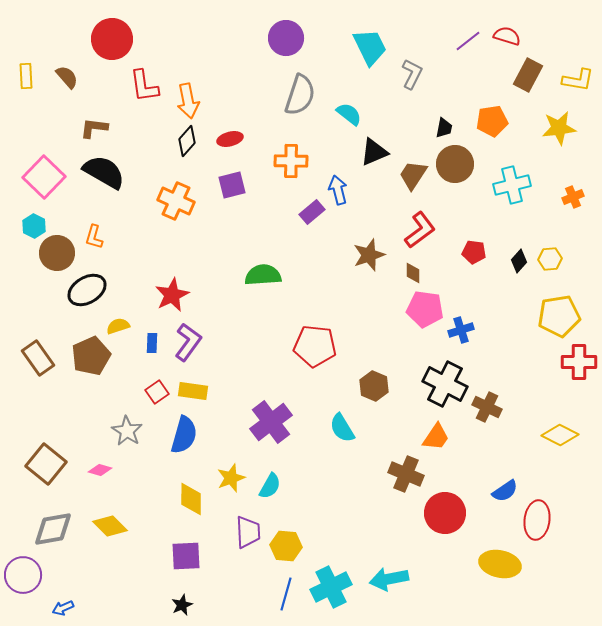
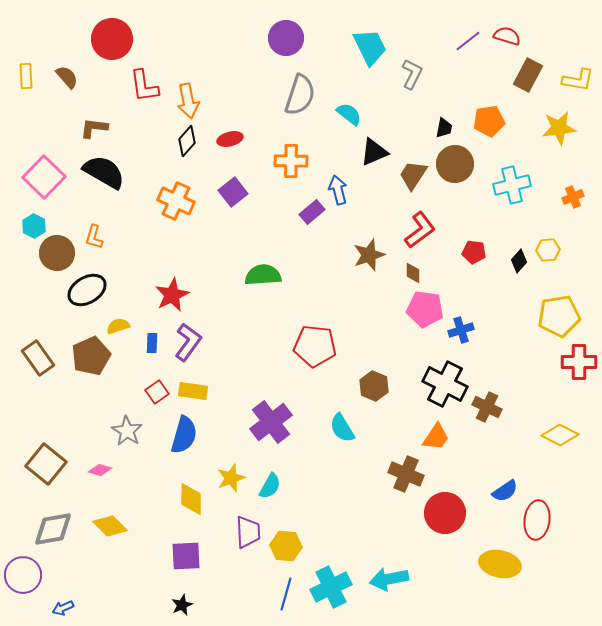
orange pentagon at (492, 121): moved 3 px left
purple square at (232, 185): moved 1 px right, 7 px down; rotated 24 degrees counterclockwise
yellow hexagon at (550, 259): moved 2 px left, 9 px up
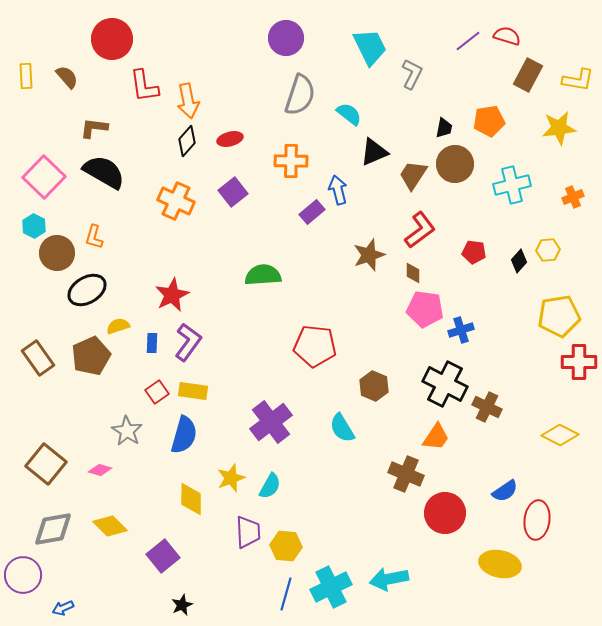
purple square at (186, 556): moved 23 px left; rotated 36 degrees counterclockwise
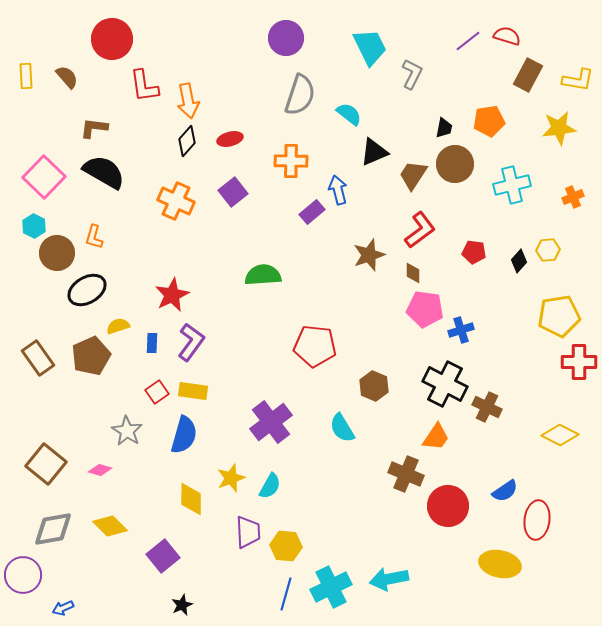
purple L-shape at (188, 342): moved 3 px right
red circle at (445, 513): moved 3 px right, 7 px up
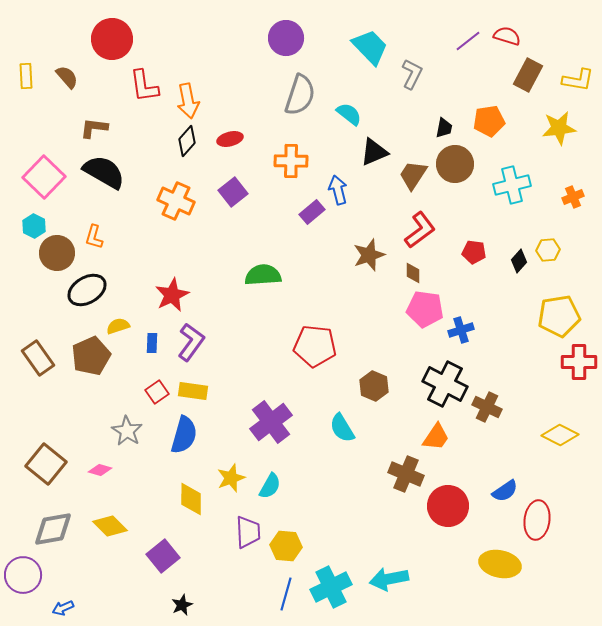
cyan trapezoid at (370, 47): rotated 18 degrees counterclockwise
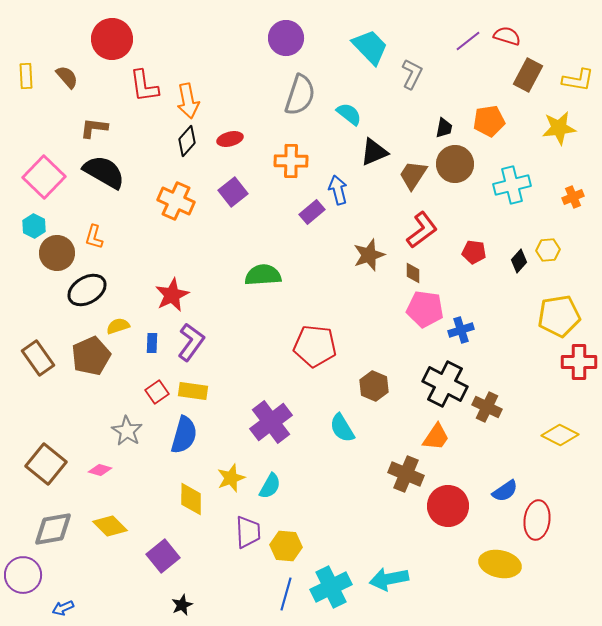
red L-shape at (420, 230): moved 2 px right
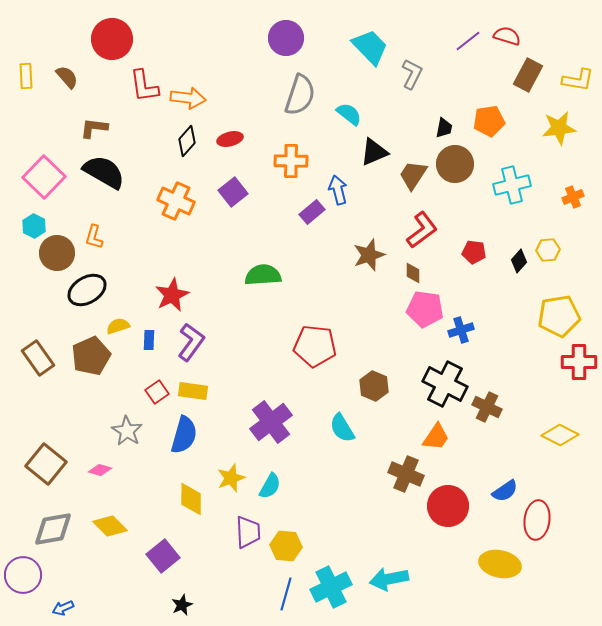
orange arrow at (188, 101): moved 3 px up; rotated 72 degrees counterclockwise
blue rectangle at (152, 343): moved 3 px left, 3 px up
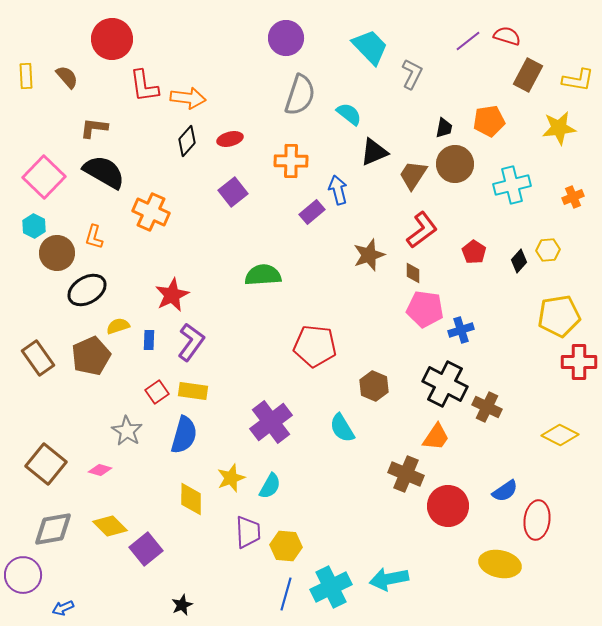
orange cross at (176, 201): moved 25 px left, 11 px down
red pentagon at (474, 252): rotated 25 degrees clockwise
purple square at (163, 556): moved 17 px left, 7 px up
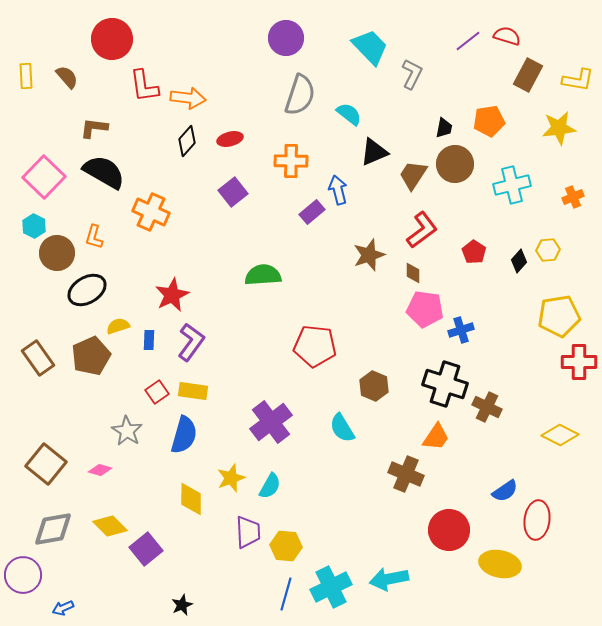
black cross at (445, 384): rotated 9 degrees counterclockwise
red circle at (448, 506): moved 1 px right, 24 px down
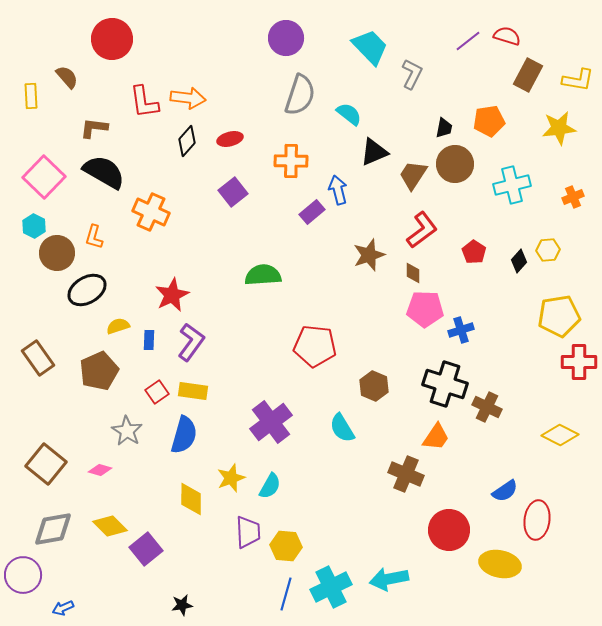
yellow rectangle at (26, 76): moved 5 px right, 20 px down
red L-shape at (144, 86): moved 16 px down
pink pentagon at (425, 309): rotated 6 degrees counterclockwise
brown pentagon at (91, 356): moved 8 px right, 15 px down
black star at (182, 605): rotated 15 degrees clockwise
